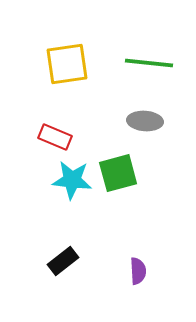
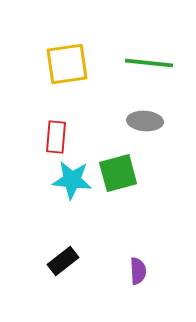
red rectangle: moved 1 px right; rotated 72 degrees clockwise
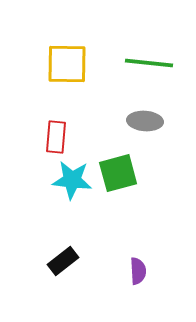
yellow square: rotated 9 degrees clockwise
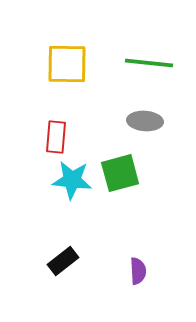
green square: moved 2 px right
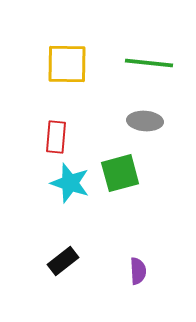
cyan star: moved 2 px left, 3 px down; rotated 12 degrees clockwise
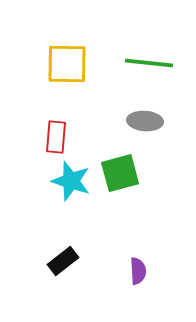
cyan star: moved 1 px right, 2 px up
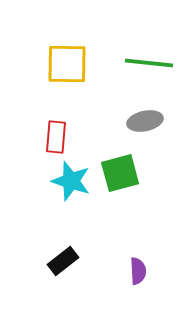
gray ellipse: rotated 16 degrees counterclockwise
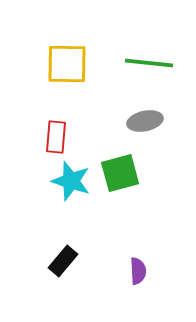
black rectangle: rotated 12 degrees counterclockwise
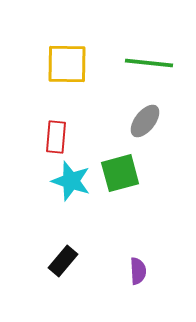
gray ellipse: rotated 40 degrees counterclockwise
